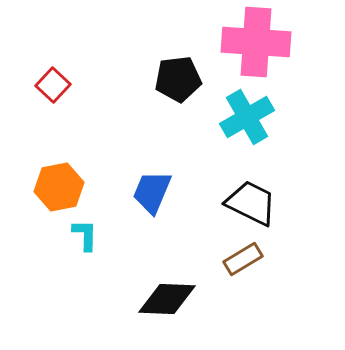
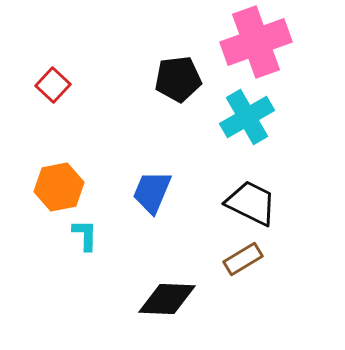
pink cross: rotated 24 degrees counterclockwise
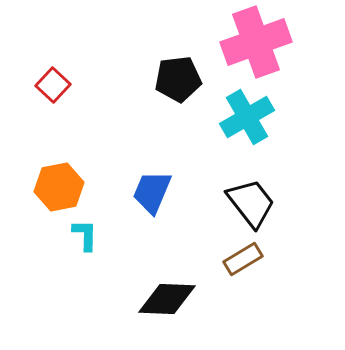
black trapezoid: rotated 26 degrees clockwise
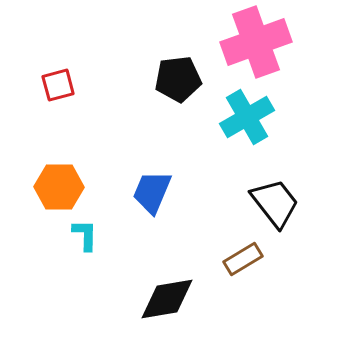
red square: moved 5 px right; rotated 32 degrees clockwise
orange hexagon: rotated 12 degrees clockwise
black trapezoid: moved 24 px right
black diamond: rotated 12 degrees counterclockwise
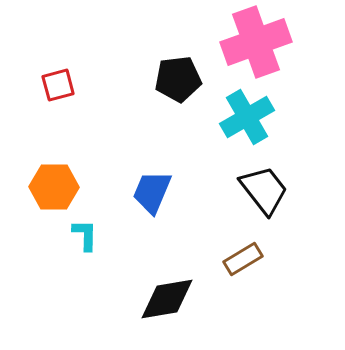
orange hexagon: moved 5 px left
black trapezoid: moved 11 px left, 13 px up
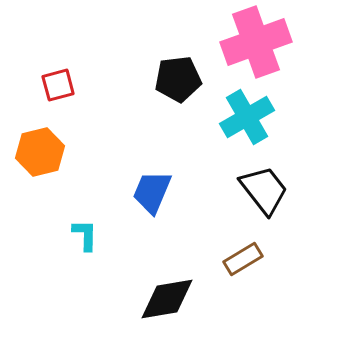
orange hexagon: moved 14 px left, 35 px up; rotated 15 degrees counterclockwise
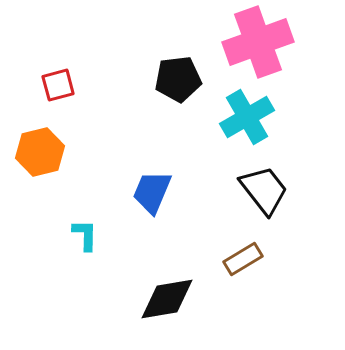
pink cross: moved 2 px right
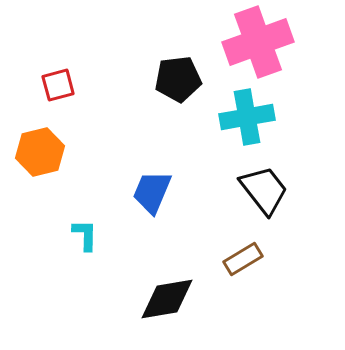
cyan cross: rotated 20 degrees clockwise
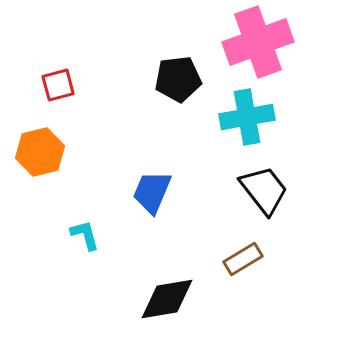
cyan L-shape: rotated 16 degrees counterclockwise
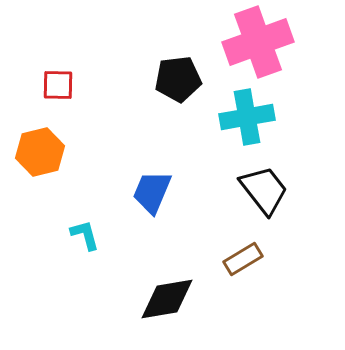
red square: rotated 16 degrees clockwise
